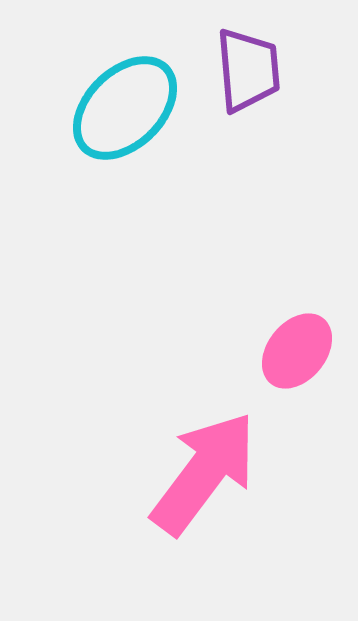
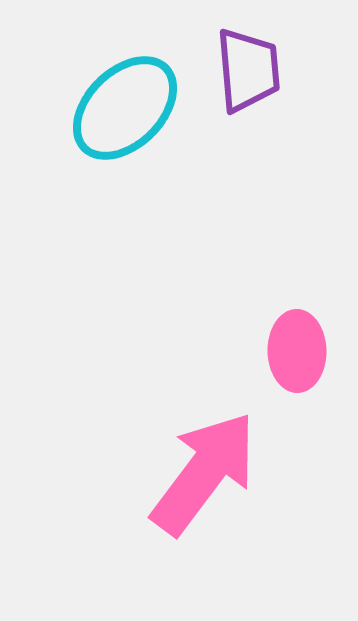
pink ellipse: rotated 40 degrees counterclockwise
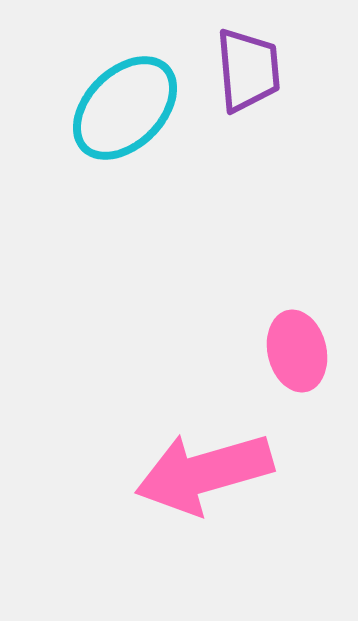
pink ellipse: rotated 12 degrees counterclockwise
pink arrow: rotated 143 degrees counterclockwise
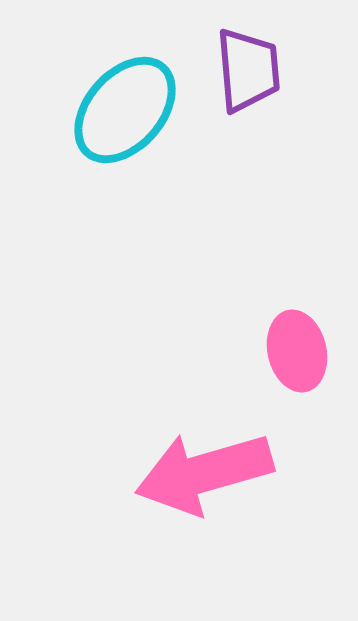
cyan ellipse: moved 2 px down; rotated 4 degrees counterclockwise
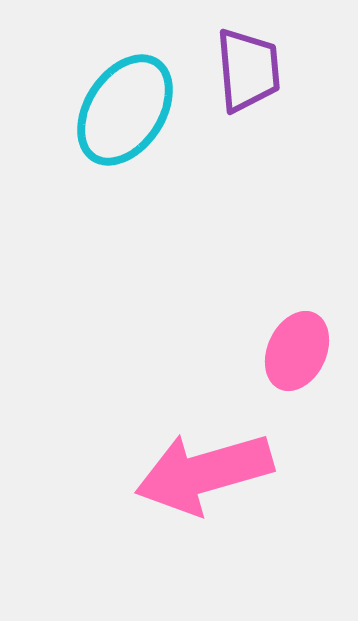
cyan ellipse: rotated 8 degrees counterclockwise
pink ellipse: rotated 38 degrees clockwise
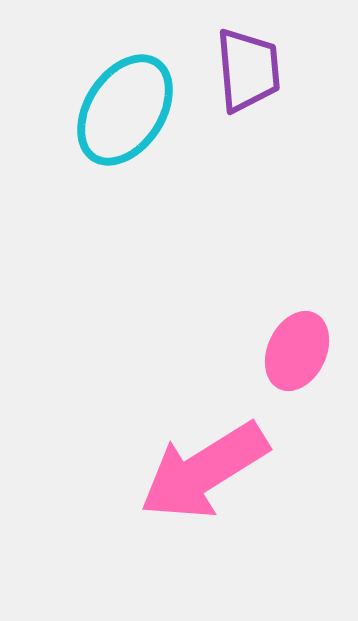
pink arrow: moved 2 px up; rotated 16 degrees counterclockwise
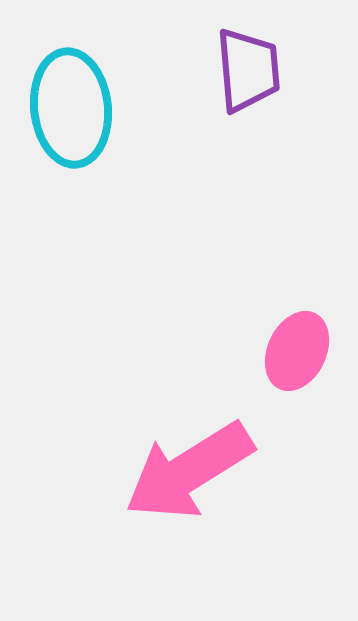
cyan ellipse: moved 54 px left, 2 px up; rotated 39 degrees counterclockwise
pink arrow: moved 15 px left
